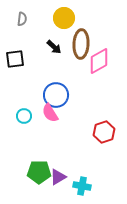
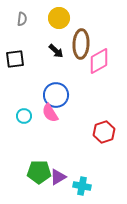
yellow circle: moved 5 px left
black arrow: moved 2 px right, 4 px down
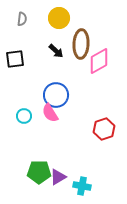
red hexagon: moved 3 px up
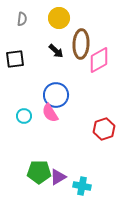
pink diamond: moved 1 px up
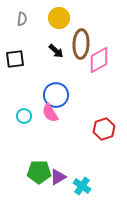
cyan cross: rotated 24 degrees clockwise
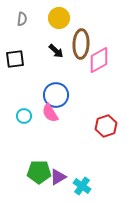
red hexagon: moved 2 px right, 3 px up
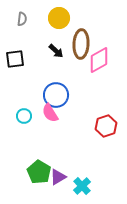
green pentagon: rotated 30 degrees clockwise
cyan cross: rotated 12 degrees clockwise
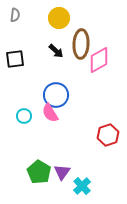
gray semicircle: moved 7 px left, 4 px up
red hexagon: moved 2 px right, 9 px down
purple triangle: moved 4 px right, 5 px up; rotated 24 degrees counterclockwise
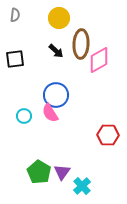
red hexagon: rotated 20 degrees clockwise
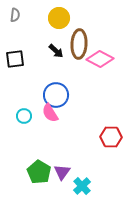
brown ellipse: moved 2 px left
pink diamond: moved 1 px right, 1 px up; rotated 56 degrees clockwise
red hexagon: moved 3 px right, 2 px down
